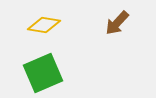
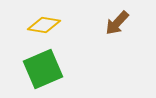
green square: moved 4 px up
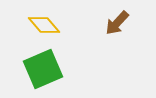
yellow diamond: rotated 40 degrees clockwise
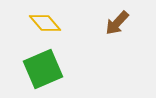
yellow diamond: moved 1 px right, 2 px up
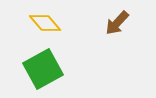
green square: rotated 6 degrees counterclockwise
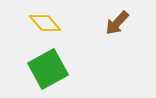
green square: moved 5 px right
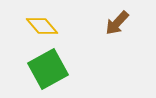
yellow diamond: moved 3 px left, 3 px down
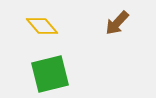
green square: moved 2 px right, 5 px down; rotated 15 degrees clockwise
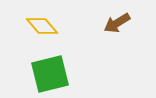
brown arrow: rotated 16 degrees clockwise
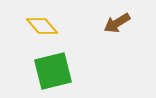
green square: moved 3 px right, 3 px up
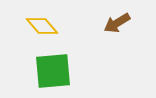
green square: rotated 9 degrees clockwise
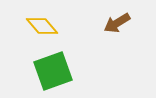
green square: rotated 15 degrees counterclockwise
